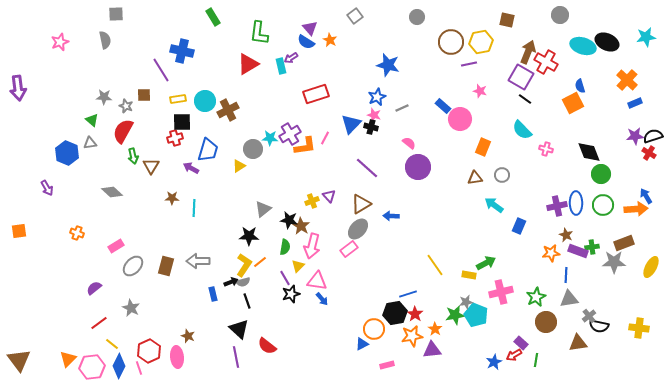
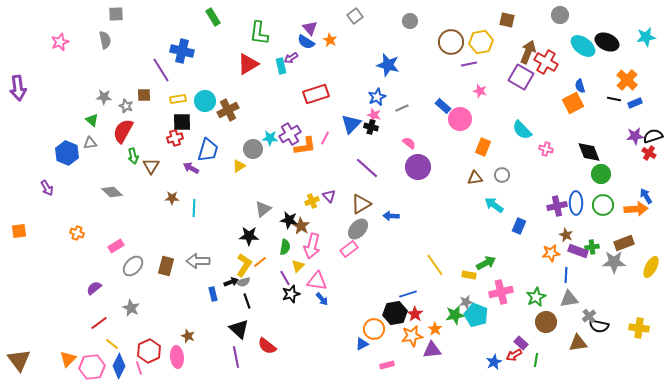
gray circle at (417, 17): moved 7 px left, 4 px down
cyan ellipse at (583, 46): rotated 20 degrees clockwise
black line at (525, 99): moved 89 px right; rotated 24 degrees counterclockwise
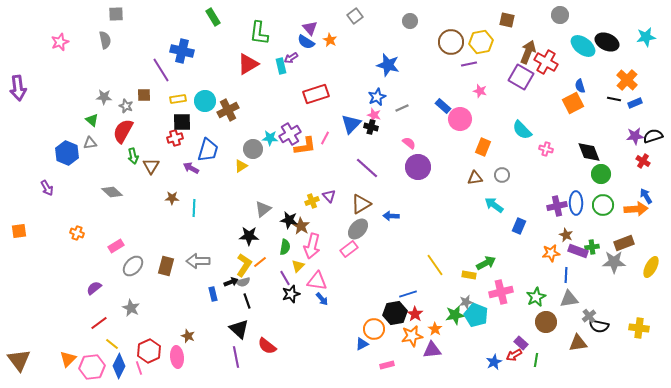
red cross at (649, 153): moved 6 px left, 8 px down
yellow triangle at (239, 166): moved 2 px right
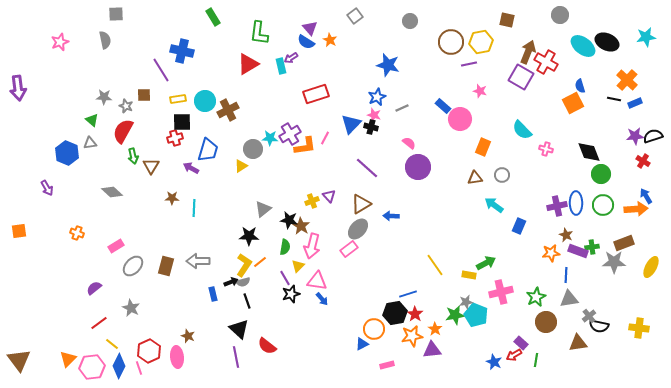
blue star at (494, 362): rotated 21 degrees counterclockwise
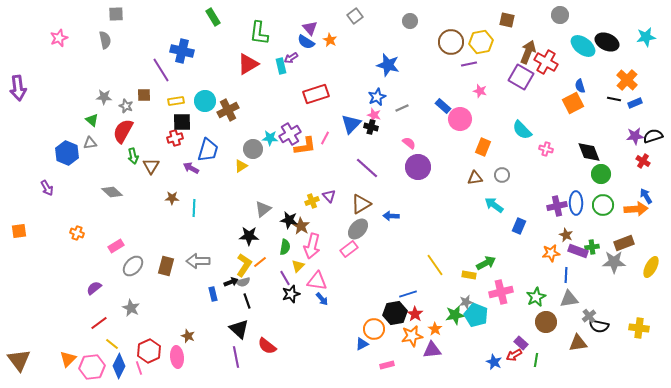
pink star at (60, 42): moved 1 px left, 4 px up
yellow rectangle at (178, 99): moved 2 px left, 2 px down
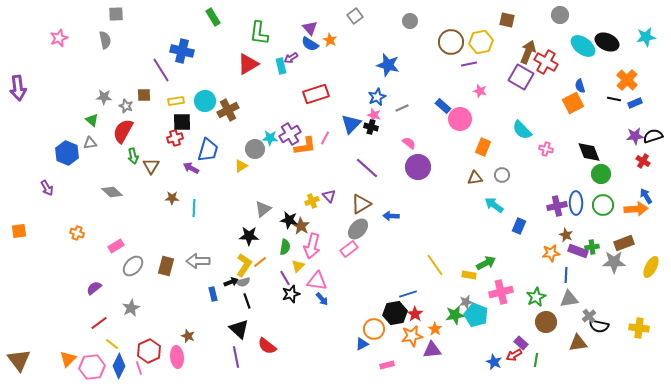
blue semicircle at (306, 42): moved 4 px right, 2 px down
gray circle at (253, 149): moved 2 px right
gray star at (131, 308): rotated 18 degrees clockwise
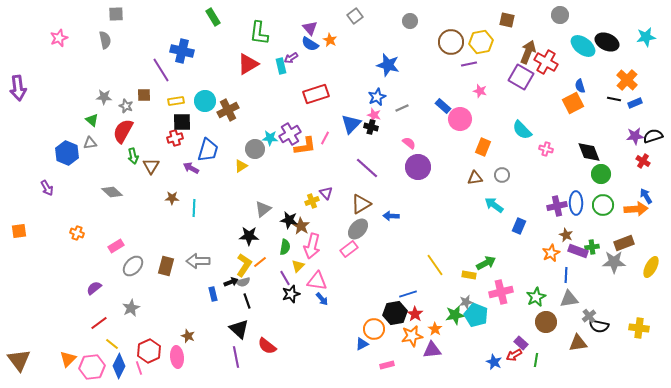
purple triangle at (329, 196): moved 3 px left, 3 px up
orange star at (551, 253): rotated 18 degrees counterclockwise
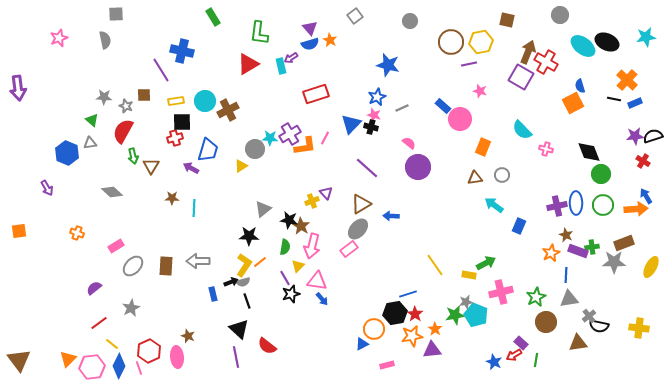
blue semicircle at (310, 44): rotated 48 degrees counterclockwise
brown rectangle at (166, 266): rotated 12 degrees counterclockwise
